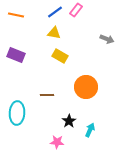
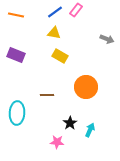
black star: moved 1 px right, 2 px down
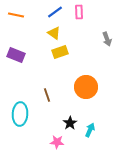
pink rectangle: moved 3 px right, 2 px down; rotated 40 degrees counterclockwise
yellow triangle: rotated 24 degrees clockwise
gray arrow: rotated 48 degrees clockwise
yellow rectangle: moved 4 px up; rotated 49 degrees counterclockwise
brown line: rotated 72 degrees clockwise
cyan ellipse: moved 3 px right, 1 px down
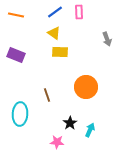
yellow rectangle: rotated 21 degrees clockwise
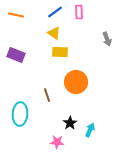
orange circle: moved 10 px left, 5 px up
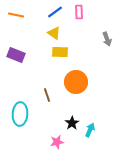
black star: moved 2 px right
pink star: rotated 16 degrees counterclockwise
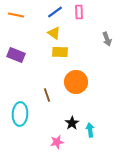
cyan arrow: rotated 32 degrees counterclockwise
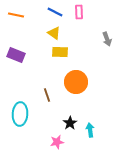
blue line: rotated 63 degrees clockwise
black star: moved 2 px left
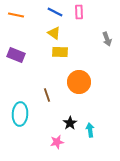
orange circle: moved 3 px right
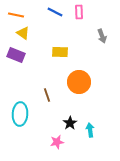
yellow triangle: moved 31 px left
gray arrow: moved 5 px left, 3 px up
